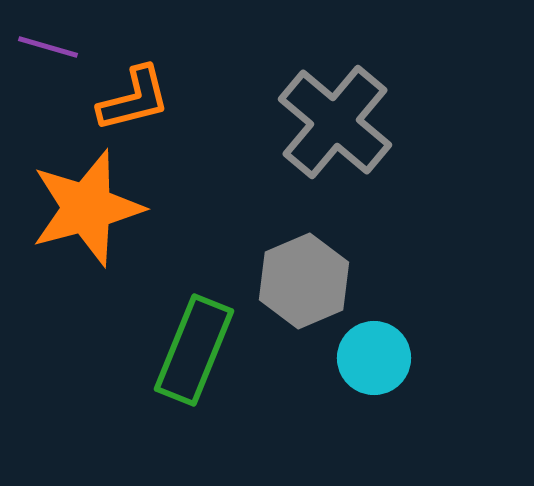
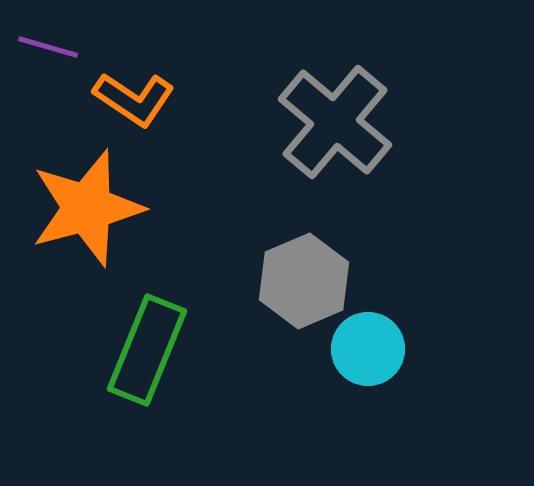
orange L-shape: rotated 48 degrees clockwise
green rectangle: moved 47 px left
cyan circle: moved 6 px left, 9 px up
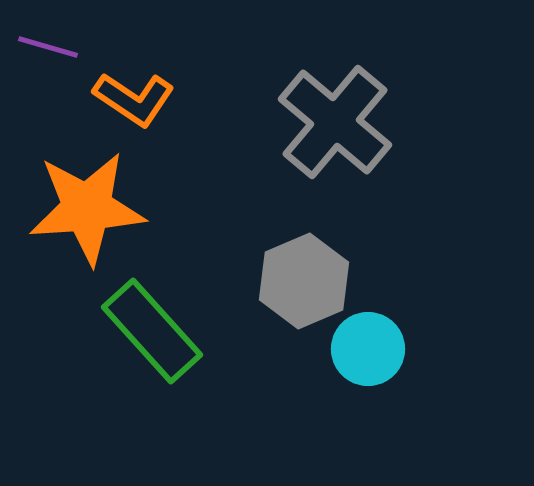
orange star: rotated 11 degrees clockwise
green rectangle: moved 5 px right, 19 px up; rotated 64 degrees counterclockwise
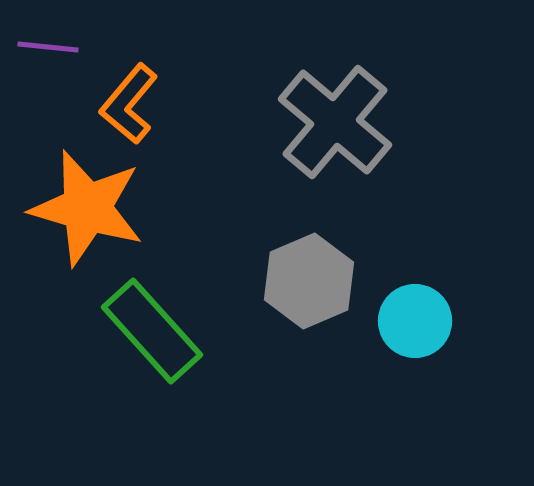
purple line: rotated 10 degrees counterclockwise
orange L-shape: moved 5 px left, 5 px down; rotated 96 degrees clockwise
orange star: rotated 20 degrees clockwise
gray hexagon: moved 5 px right
cyan circle: moved 47 px right, 28 px up
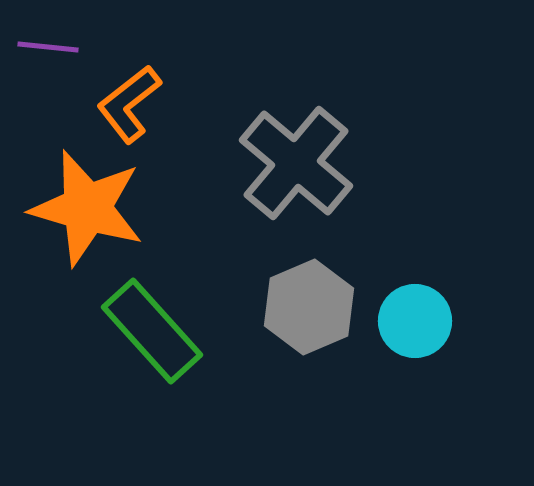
orange L-shape: rotated 12 degrees clockwise
gray cross: moved 39 px left, 41 px down
gray hexagon: moved 26 px down
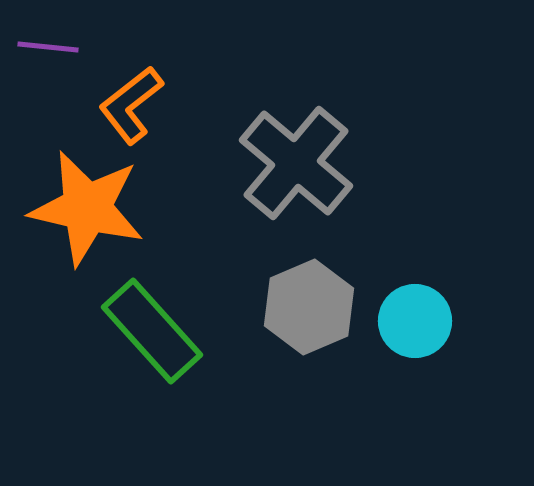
orange L-shape: moved 2 px right, 1 px down
orange star: rotated 3 degrees counterclockwise
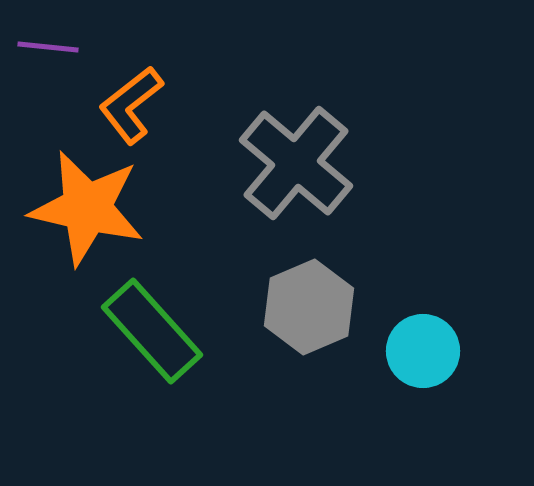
cyan circle: moved 8 px right, 30 px down
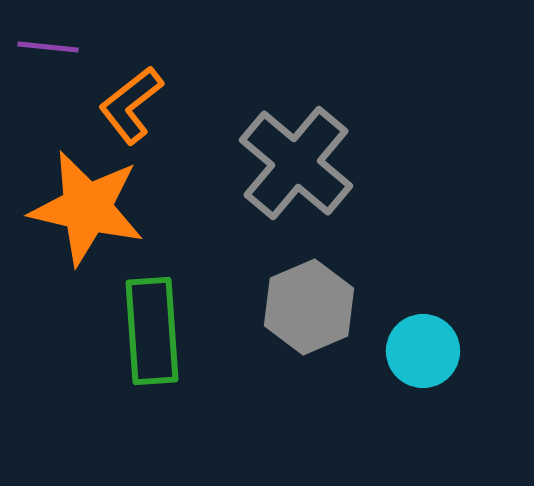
green rectangle: rotated 38 degrees clockwise
